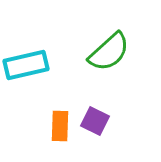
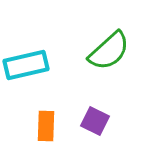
green semicircle: moved 1 px up
orange rectangle: moved 14 px left
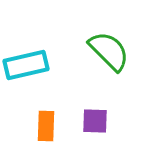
green semicircle: rotated 93 degrees counterclockwise
purple square: rotated 24 degrees counterclockwise
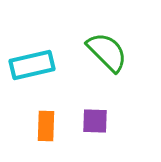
green semicircle: moved 2 px left, 1 px down
cyan rectangle: moved 6 px right
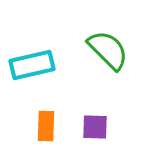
green semicircle: moved 1 px right, 2 px up
purple square: moved 6 px down
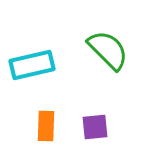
purple square: rotated 8 degrees counterclockwise
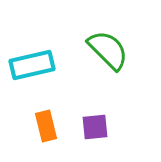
orange rectangle: rotated 16 degrees counterclockwise
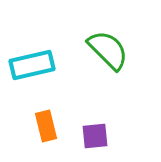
purple square: moved 9 px down
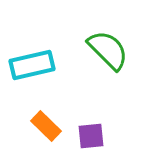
orange rectangle: rotated 32 degrees counterclockwise
purple square: moved 4 px left
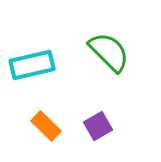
green semicircle: moved 1 px right, 2 px down
purple square: moved 7 px right, 10 px up; rotated 24 degrees counterclockwise
